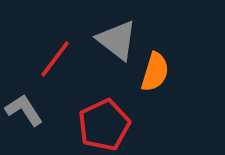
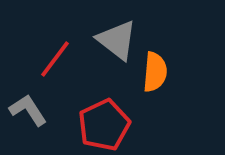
orange semicircle: rotated 12 degrees counterclockwise
gray L-shape: moved 4 px right
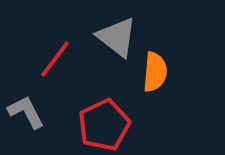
gray triangle: moved 3 px up
gray L-shape: moved 2 px left, 2 px down; rotated 6 degrees clockwise
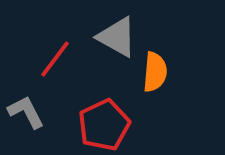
gray triangle: rotated 9 degrees counterclockwise
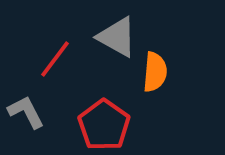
red pentagon: rotated 12 degrees counterclockwise
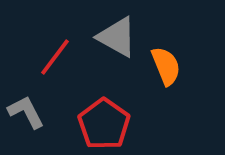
red line: moved 2 px up
orange semicircle: moved 11 px right, 6 px up; rotated 27 degrees counterclockwise
red pentagon: moved 1 px up
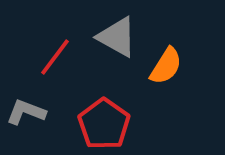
orange semicircle: rotated 54 degrees clockwise
gray L-shape: rotated 42 degrees counterclockwise
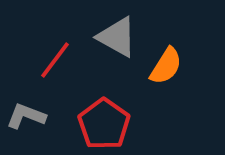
red line: moved 3 px down
gray L-shape: moved 4 px down
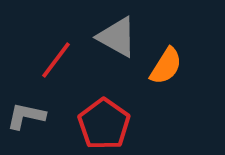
red line: moved 1 px right
gray L-shape: rotated 9 degrees counterclockwise
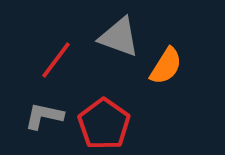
gray triangle: moved 2 px right; rotated 9 degrees counterclockwise
gray L-shape: moved 18 px right
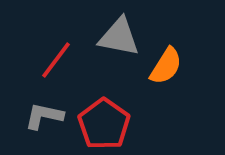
gray triangle: rotated 9 degrees counterclockwise
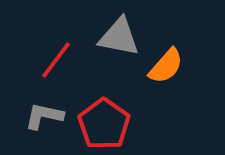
orange semicircle: rotated 9 degrees clockwise
